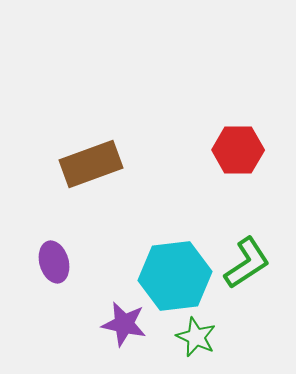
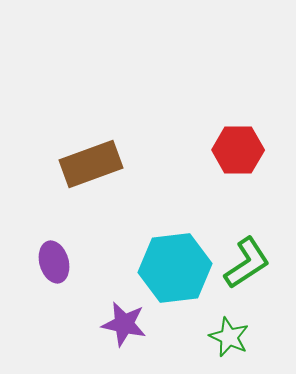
cyan hexagon: moved 8 px up
green star: moved 33 px right
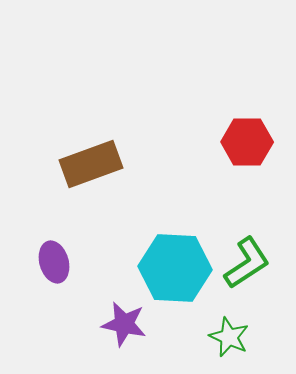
red hexagon: moved 9 px right, 8 px up
cyan hexagon: rotated 10 degrees clockwise
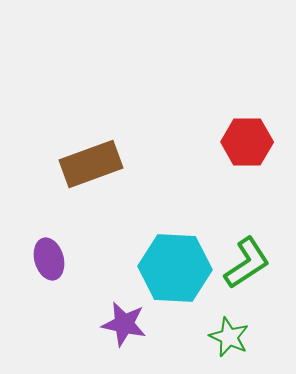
purple ellipse: moved 5 px left, 3 px up
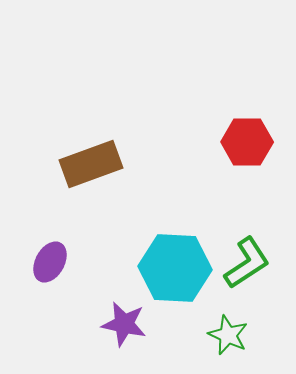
purple ellipse: moved 1 px right, 3 px down; rotated 45 degrees clockwise
green star: moved 1 px left, 2 px up
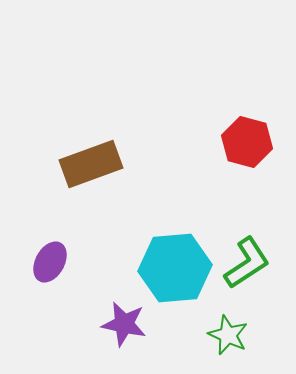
red hexagon: rotated 15 degrees clockwise
cyan hexagon: rotated 8 degrees counterclockwise
